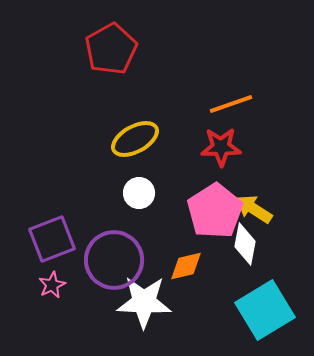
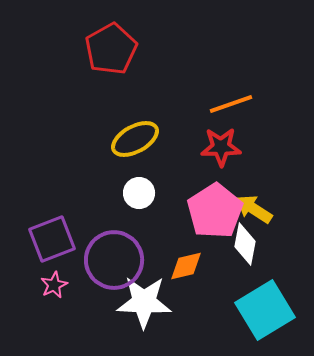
pink star: moved 2 px right
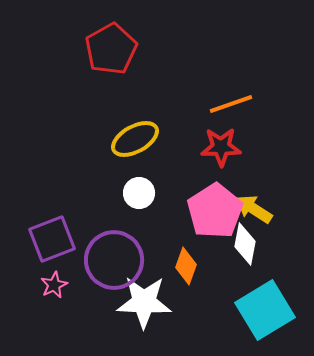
orange diamond: rotated 57 degrees counterclockwise
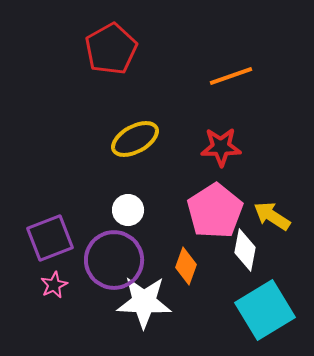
orange line: moved 28 px up
white circle: moved 11 px left, 17 px down
yellow arrow: moved 18 px right, 7 px down
purple square: moved 2 px left, 1 px up
white diamond: moved 6 px down
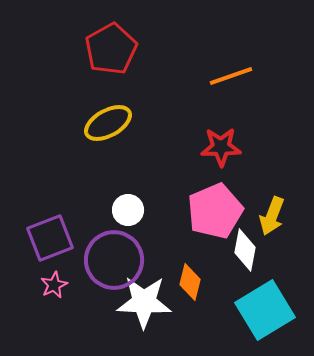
yellow ellipse: moved 27 px left, 16 px up
pink pentagon: rotated 10 degrees clockwise
yellow arrow: rotated 102 degrees counterclockwise
orange diamond: moved 4 px right, 16 px down; rotated 6 degrees counterclockwise
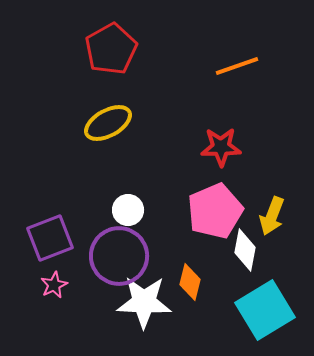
orange line: moved 6 px right, 10 px up
purple circle: moved 5 px right, 4 px up
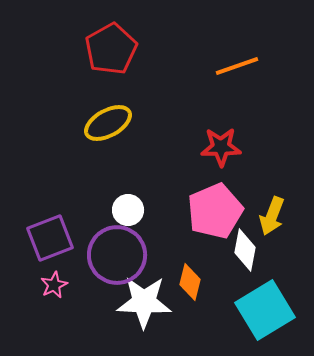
purple circle: moved 2 px left, 1 px up
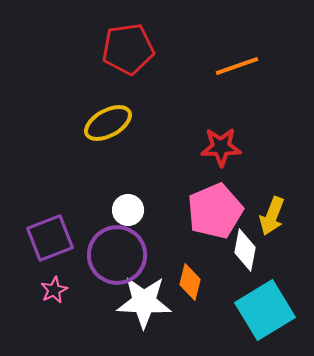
red pentagon: moved 17 px right; rotated 21 degrees clockwise
pink star: moved 5 px down
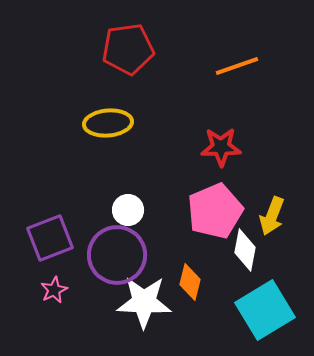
yellow ellipse: rotated 24 degrees clockwise
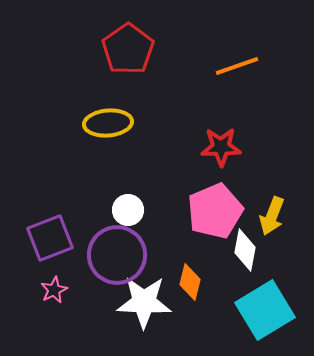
red pentagon: rotated 27 degrees counterclockwise
